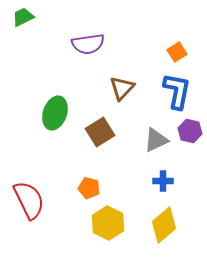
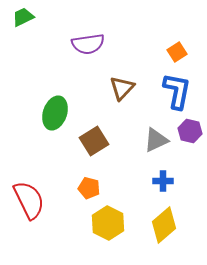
brown square: moved 6 px left, 9 px down
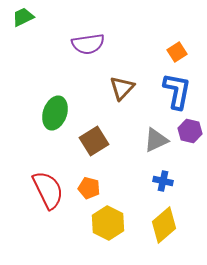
blue cross: rotated 12 degrees clockwise
red semicircle: moved 19 px right, 10 px up
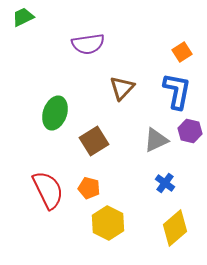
orange square: moved 5 px right
blue cross: moved 2 px right, 2 px down; rotated 24 degrees clockwise
yellow diamond: moved 11 px right, 3 px down
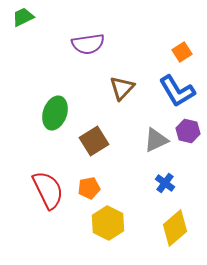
blue L-shape: rotated 138 degrees clockwise
purple hexagon: moved 2 px left
orange pentagon: rotated 25 degrees counterclockwise
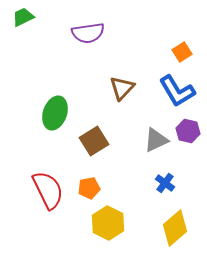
purple semicircle: moved 11 px up
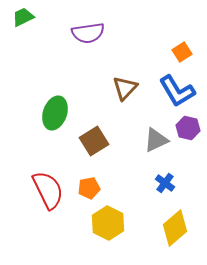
brown triangle: moved 3 px right
purple hexagon: moved 3 px up
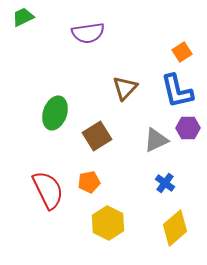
blue L-shape: rotated 18 degrees clockwise
purple hexagon: rotated 15 degrees counterclockwise
brown square: moved 3 px right, 5 px up
orange pentagon: moved 6 px up
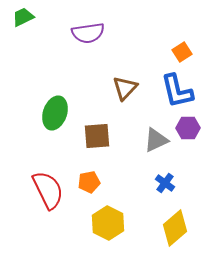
brown square: rotated 28 degrees clockwise
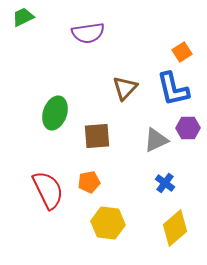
blue L-shape: moved 4 px left, 2 px up
yellow hexagon: rotated 20 degrees counterclockwise
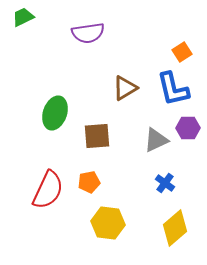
brown triangle: rotated 16 degrees clockwise
red semicircle: rotated 51 degrees clockwise
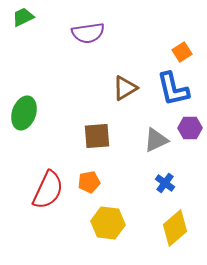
green ellipse: moved 31 px left
purple hexagon: moved 2 px right
